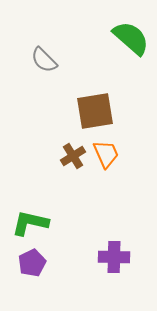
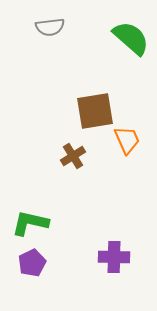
gray semicircle: moved 6 px right, 33 px up; rotated 52 degrees counterclockwise
orange trapezoid: moved 21 px right, 14 px up
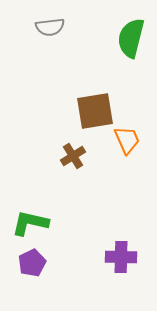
green semicircle: rotated 117 degrees counterclockwise
purple cross: moved 7 px right
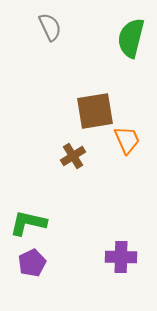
gray semicircle: rotated 108 degrees counterclockwise
green L-shape: moved 2 px left
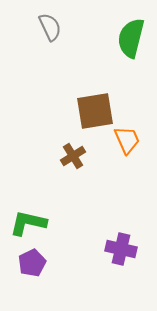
purple cross: moved 8 px up; rotated 12 degrees clockwise
